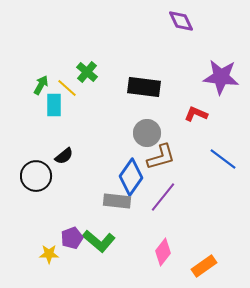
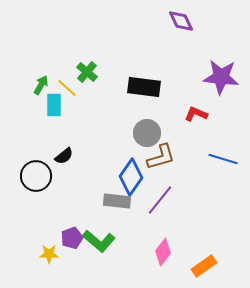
blue line: rotated 20 degrees counterclockwise
purple line: moved 3 px left, 3 px down
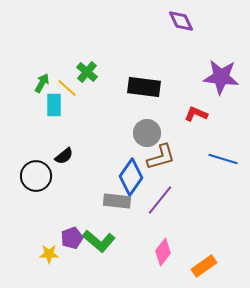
green arrow: moved 1 px right, 2 px up
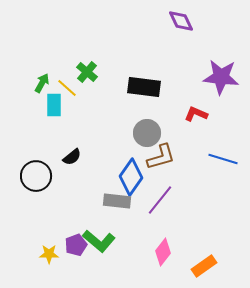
black semicircle: moved 8 px right, 1 px down
purple pentagon: moved 4 px right, 7 px down
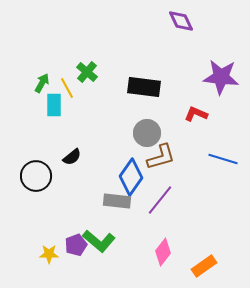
yellow line: rotated 20 degrees clockwise
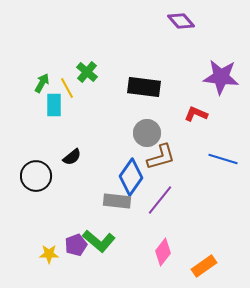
purple diamond: rotated 16 degrees counterclockwise
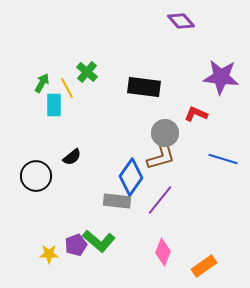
gray circle: moved 18 px right
pink diamond: rotated 16 degrees counterclockwise
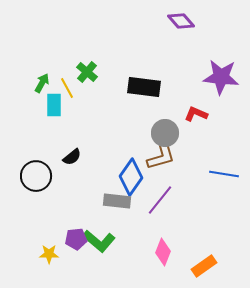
blue line: moved 1 px right, 15 px down; rotated 8 degrees counterclockwise
purple pentagon: moved 6 px up; rotated 15 degrees clockwise
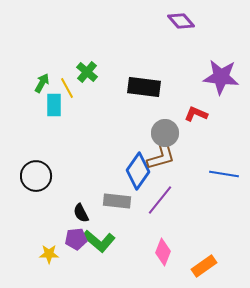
black semicircle: moved 9 px right, 56 px down; rotated 102 degrees clockwise
blue diamond: moved 7 px right, 6 px up
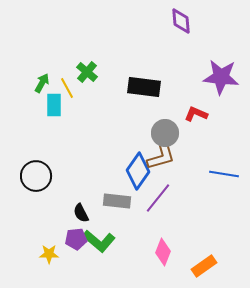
purple diamond: rotated 36 degrees clockwise
purple line: moved 2 px left, 2 px up
